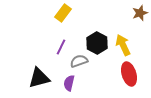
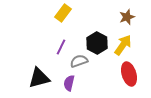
brown star: moved 13 px left, 4 px down
yellow arrow: rotated 60 degrees clockwise
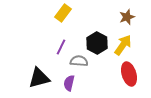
gray semicircle: rotated 24 degrees clockwise
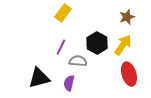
gray semicircle: moved 1 px left
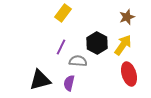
black triangle: moved 1 px right, 2 px down
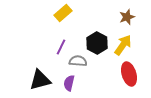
yellow rectangle: rotated 12 degrees clockwise
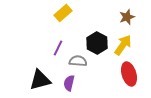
purple line: moved 3 px left, 1 px down
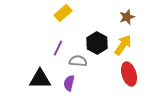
black triangle: moved 1 px up; rotated 15 degrees clockwise
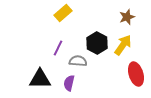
red ellipse: moved 7 px right
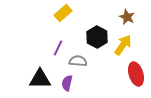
brown star: rotated 28 degrees counterclockwise
black hexagon: moved 6 px up
purple semicircle: moved 2 px left
